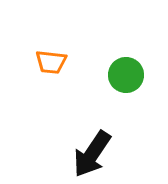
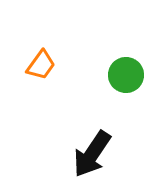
orange trapezoid: moved 10 px left, 3 px down; rotated 60 degrees counterclockwise
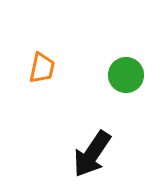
orange trapezoid: moved 1 px right, 3 px down; rotated 24 degrees counterclockwise
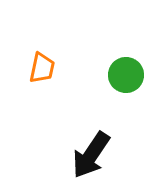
black arrow: moved 1 px left, 1 px down
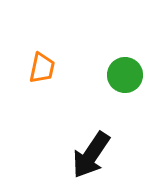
green circle: moved 1 px left
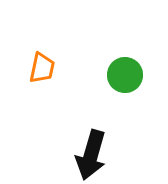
black arrow: rotated 18 degrees counterclockwise
